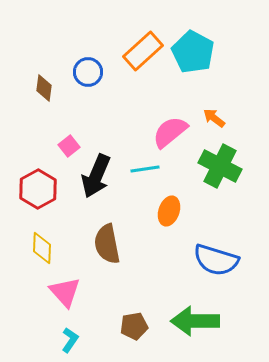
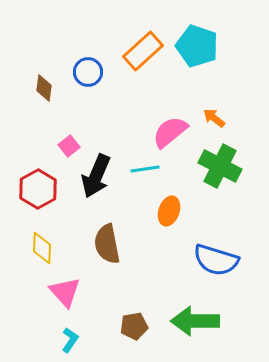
cyan pentagon: moved 4 px right, 6 px up; rotated 9 degrees counterclockwise
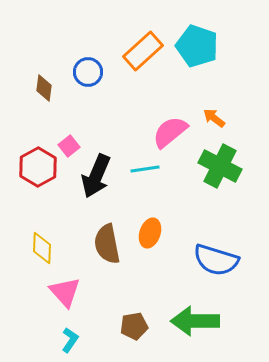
red hexagon: moved 22 px up
orange ellipse: moved 19 px left, 22 px down
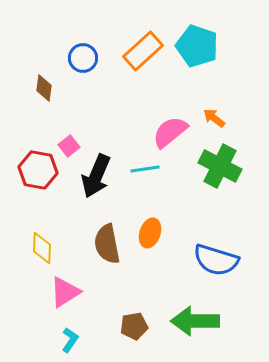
blue circle: moved 5 px left, 14 px up
red hexagon: moved 3 px down; rotated 21 degrees counterclockwise
pink triangle: rotated 40 degrees clockwise
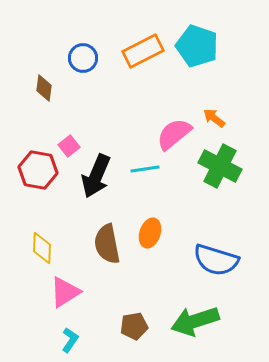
orange rectangle: rotated 15 degrees clockwise
pink semicircle: moved 4 px right, 2 px down
green arrow: rotated 18 degrees counterclockwise
